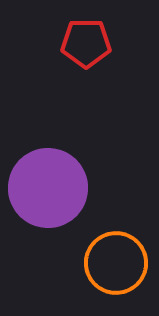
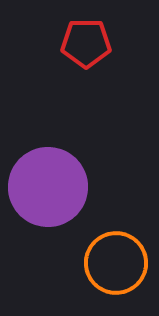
purple circle: moved 1 px up
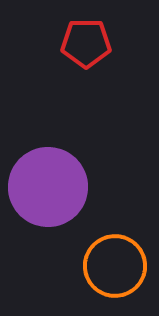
orange circle: moved 1 px left, 3 px down
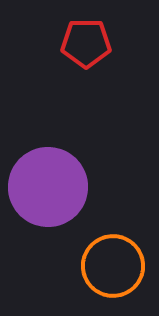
orange circle: moved 2 px left
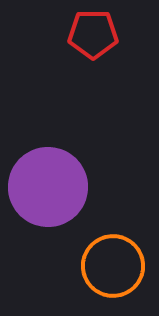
red pentagon: moved 7 px right, 9 px up
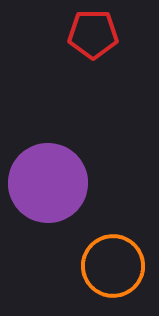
purple circle: moved 4 px up
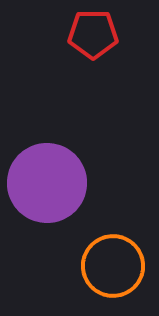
purple circle: moved 1 px left
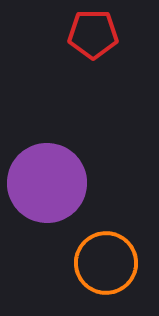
orange circle: moved 7 px left, 3 px up
